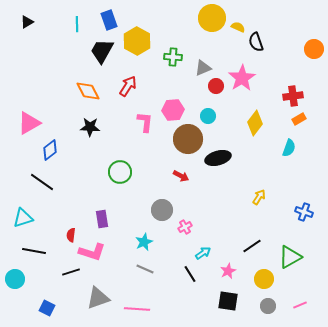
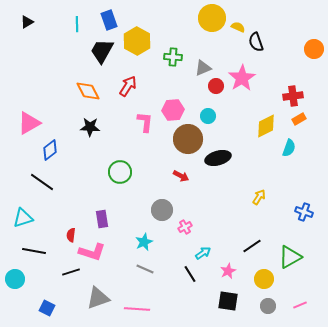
yellow diamond at (255, 123): moved 11 px right, 3 px down; rotated 25 degrees clockwise
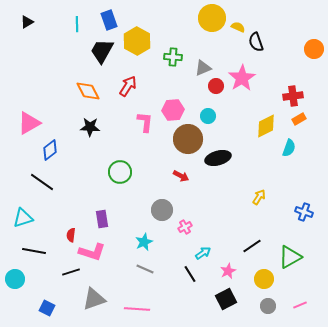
gray triangle at (98, 298): moved 4 px left, 1 px down
black square at (228, 301): moved 2 px left, 2 px up; rotated 35 degrees counterclockwise
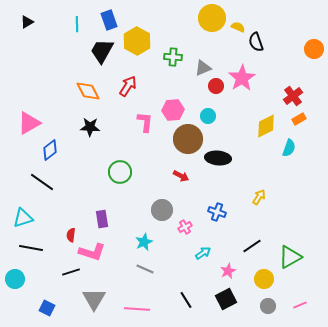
red cross at (293, 96): rotated 30 degrees counterclockwise
black ellipse at (218, 158): rotated 20 degrees clockwise
blue cross at (304, 212): moved 87 px left
black line at (34, 251): moved 3 px left, 3 px up
black line at (190, 274): moved 4 px left, 26 px down
gray triangle at (94, 299): rotated 40 degrees counterclockwise
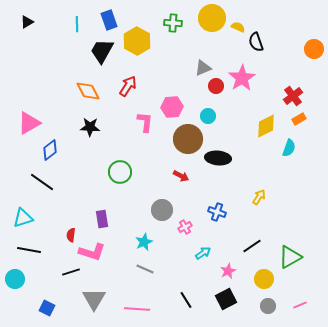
green cross at (173, 57): moved 34 px up
pink hexagon at (173, 110): moved 1 px left, 3 px up
black line at (31, 248): moved 2 px left, 2 px down
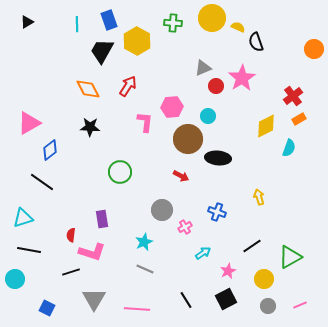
orange diamond at (88, 91): moved 2 px up
yellow arrow at (259, 197): rotated 49 degrees counterclockwise
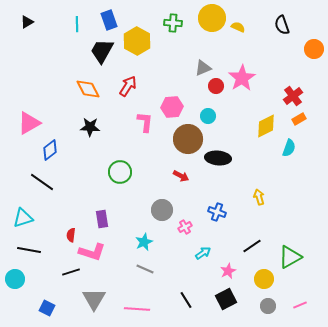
black semicircle at (256, 42): moved 26 px right, 17 px up
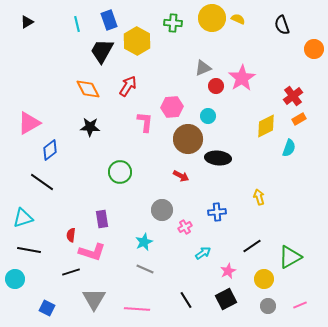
cyan line at (77, 24): rotated 14 degrees counterclockwise
yellow semicircle at (238, 27): moved 8 px up
blue cross at (217, 212): rotated 24 degrees counterclockwise
